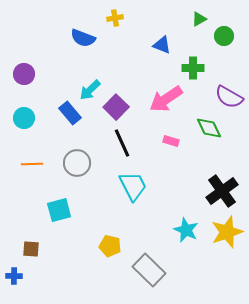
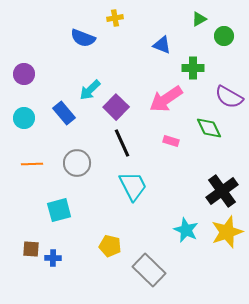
blue rectangle: moved 6 px left
blue cross: moved 39 px right, 18 px up
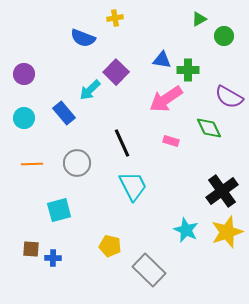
blue triangle: moved 15 px down; rotated 12 degrees counterclockwise
green cross: moved 5 px left, 2 px down
purple square: moved 35 px up
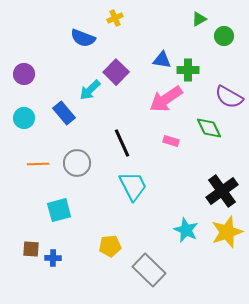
yellow cross: rotated 14 degrees counterclockwise
orange line: moved 6 px right
yellow pentagon: rotated 20 degrees counterclockwise
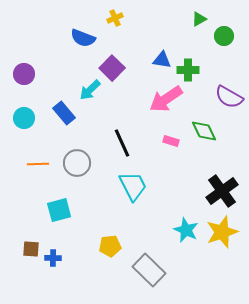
purple square: moved 4 px left, 4 px up
green diamond: moved 5 px left, 3 px down
yellow star: moved 5 px left
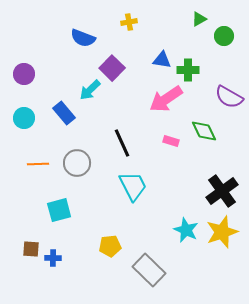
yellow cross: moved 14 px right, 4 px down; rotated 14 degrees clockwise
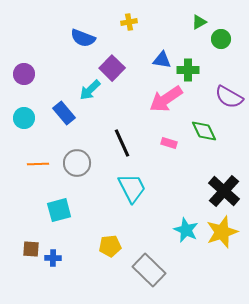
green triangle: moved 3 px down
green circle: moved 3 px left, 3 px down
pink rectangle: moved 2 px left, 2 px down
cyan trapezoid: moved 1 px left, 2 px down
black cross: moved 2 px right; rotated 12 degrees counterclockwise
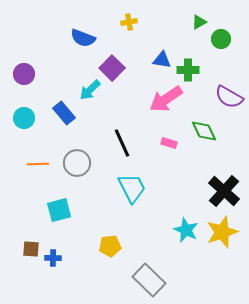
gray rectangle: moved 10 px down
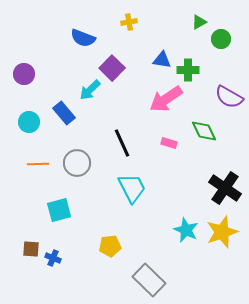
cyan circle: moved 5 px right, 4 px down
black cross: moved 1 px right, 3 px up; rotated 8 degrees counterclockwise
blue cross: rotated 21 degrees clockwise
